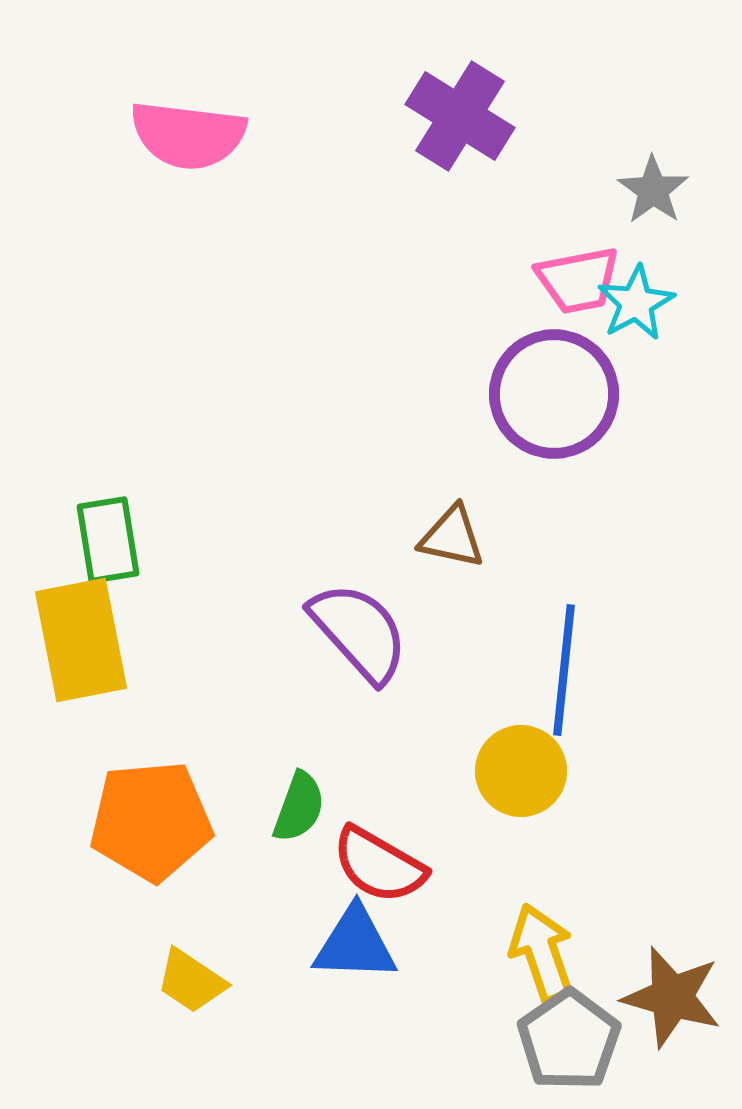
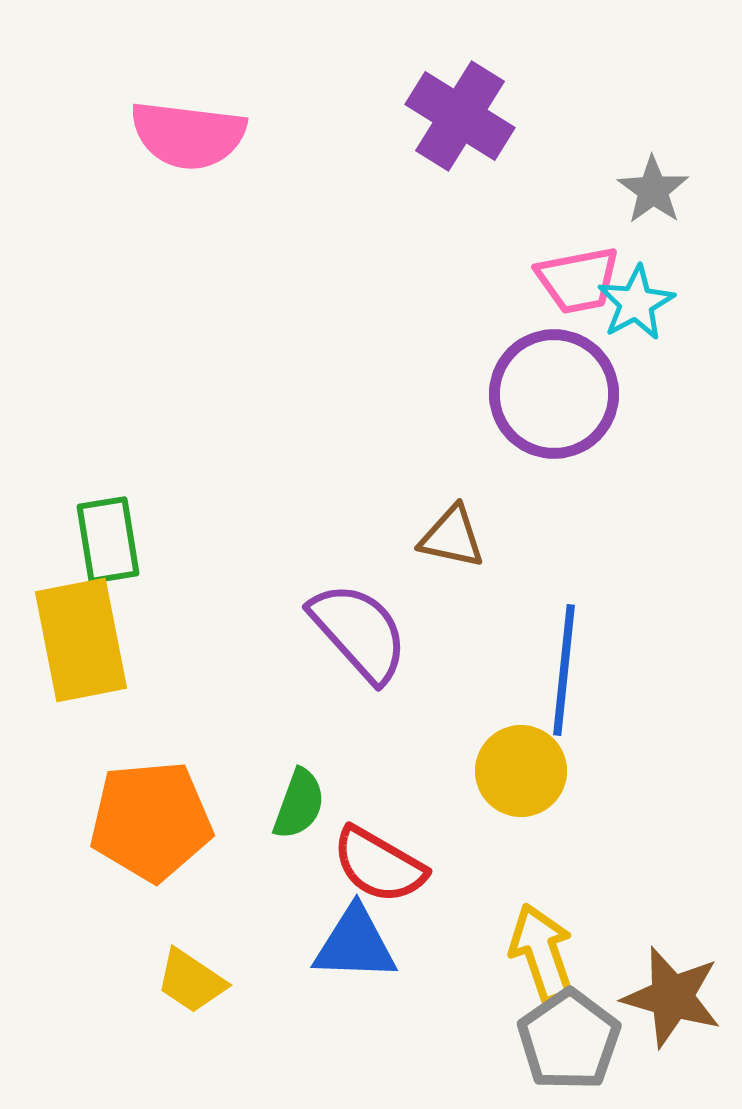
green semicircle: moved 3 px up
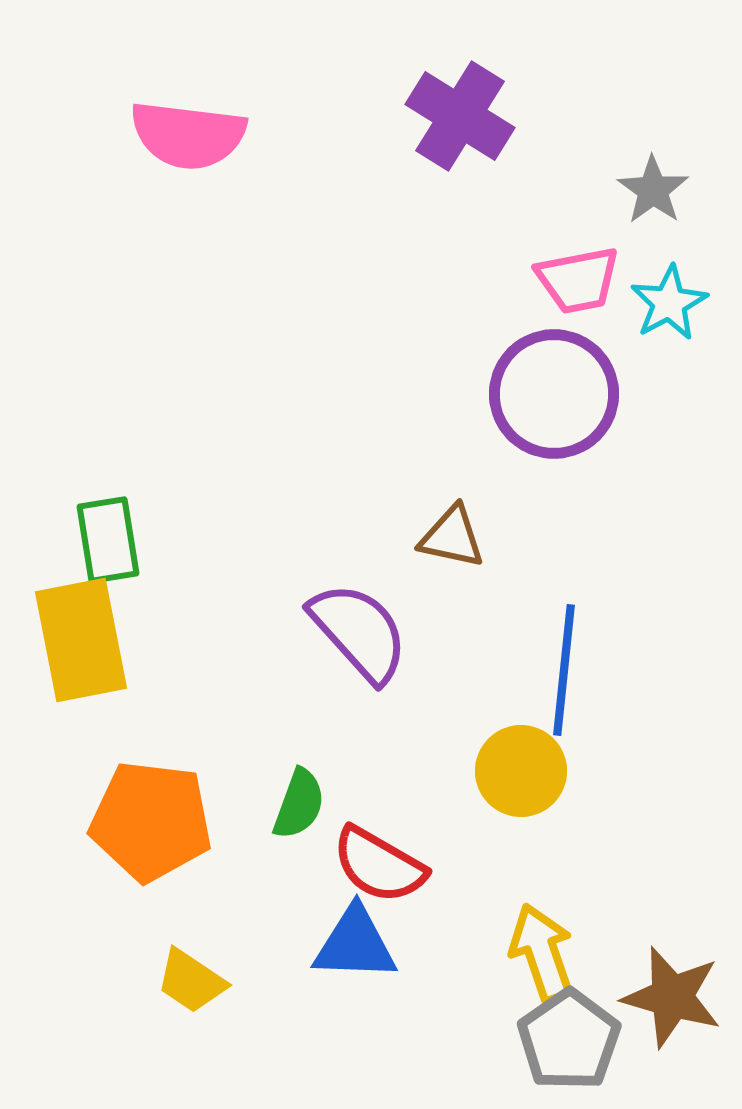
cyan star: moved 33 px right
orange pentagon: rotated 12 degrees clockwise
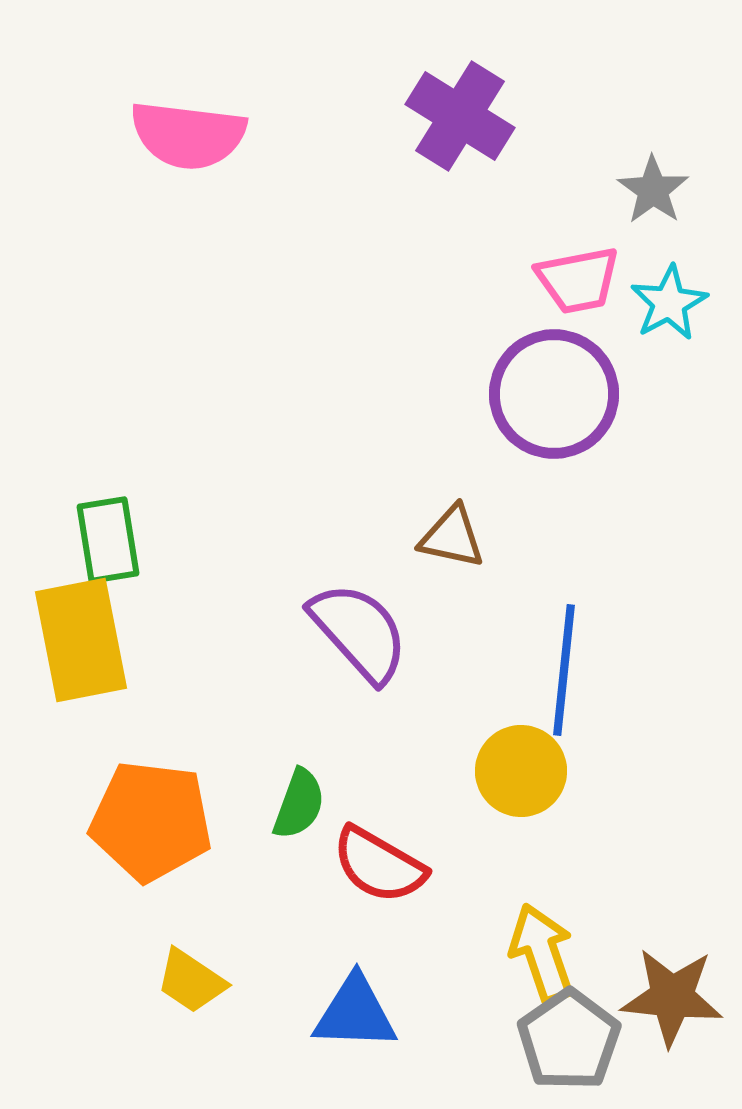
blue triangle: moved 69 px down
brown star: rotated 10 degrees counterclockwise
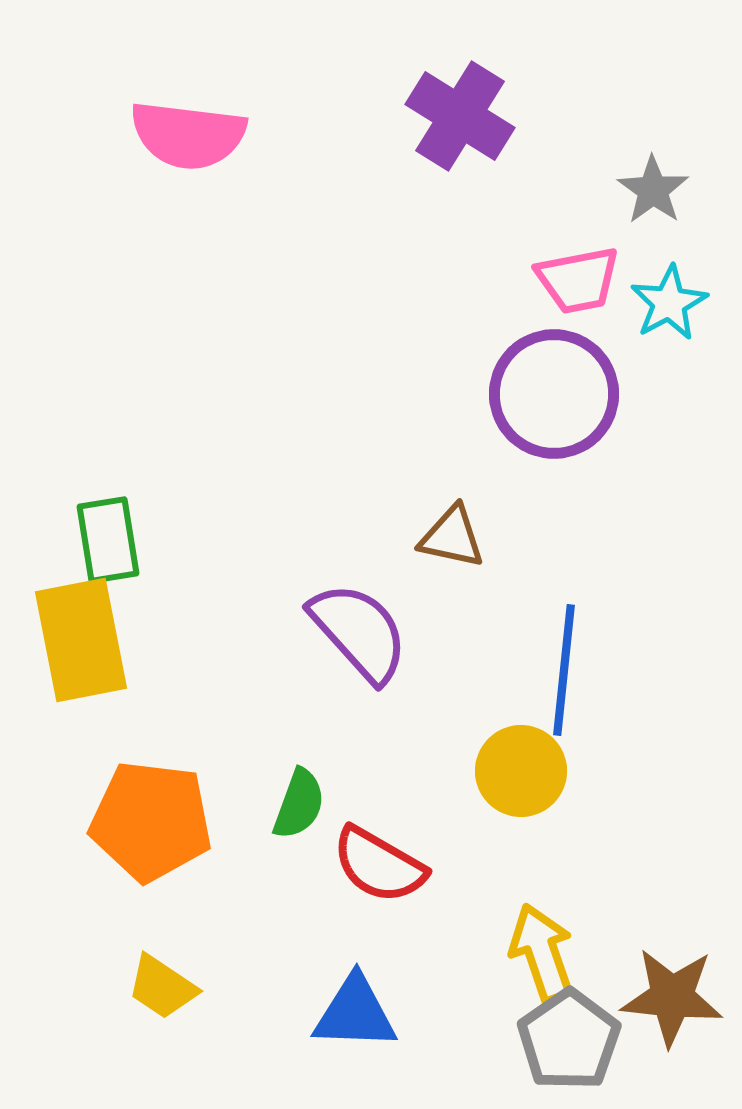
yellow trapezoid: moved 29 px left, 6 px down
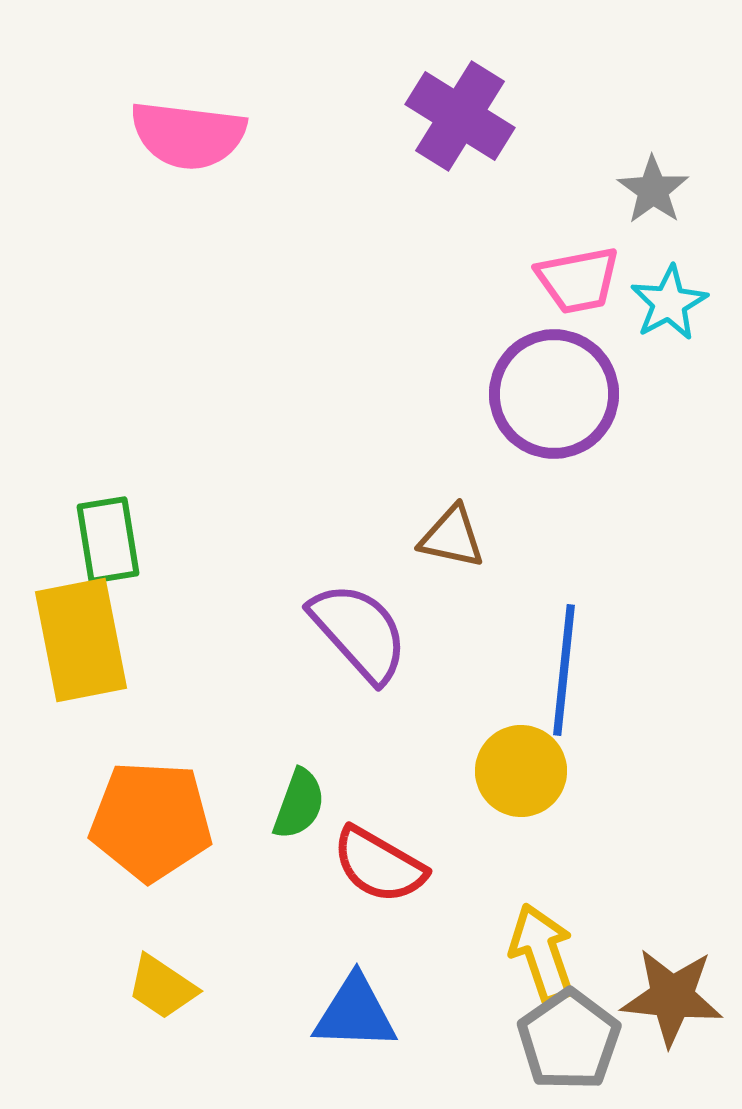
orange pentagon: rotated 4 degrees counterclockwise
